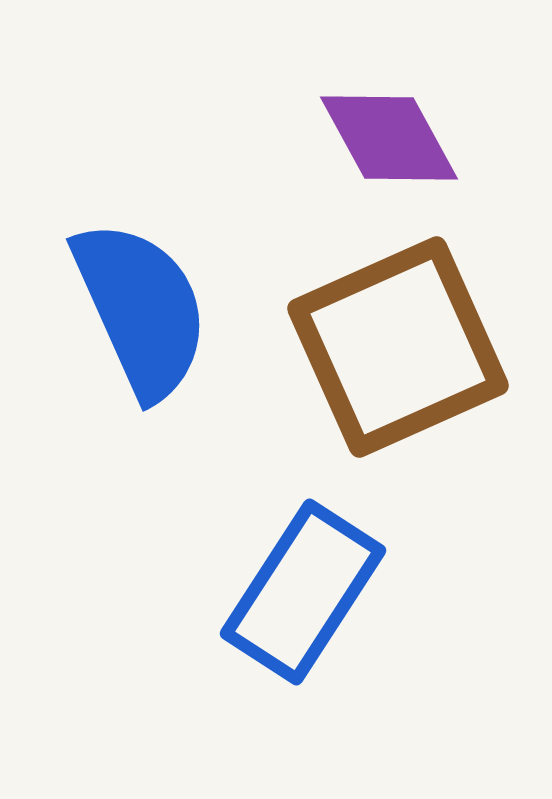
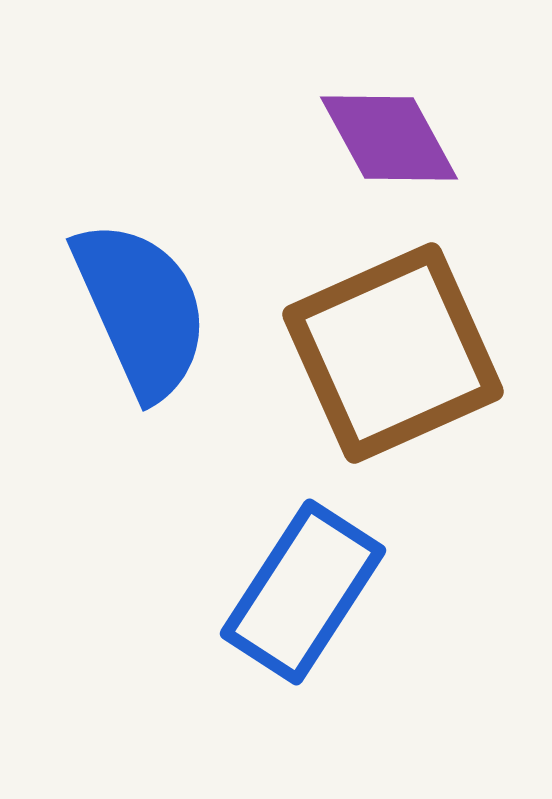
brown square: moved 5 px left, 6 px down
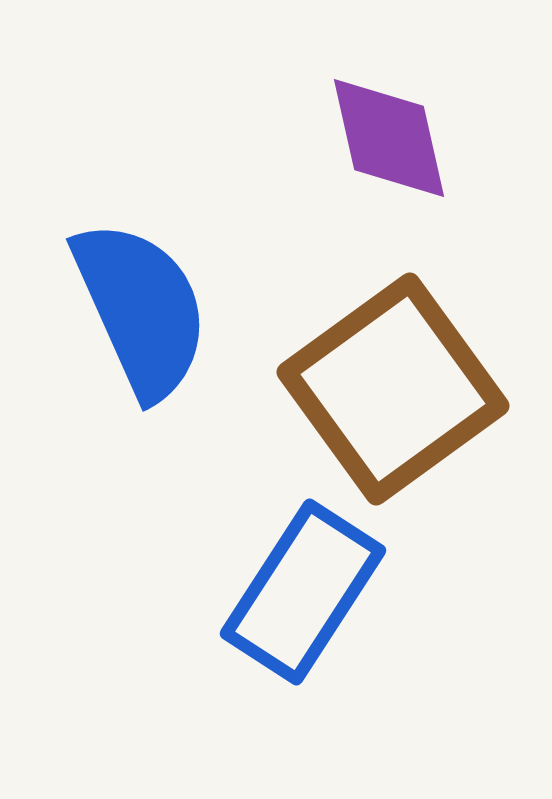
purple diamond: rotated 16 degrees clockwise
brown square: moved 36 px down; rotated 12 degrees counterclockwise
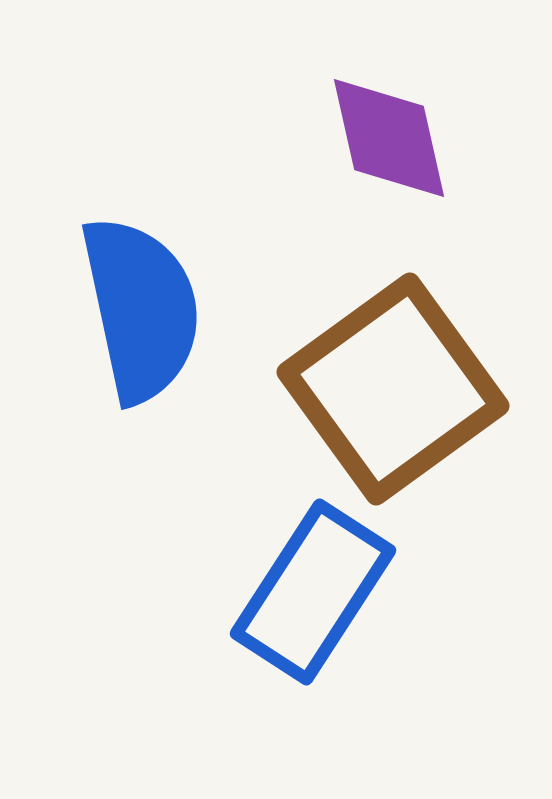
blue semicircle: rotated 12 degrees clockwise
blue rectangle: moved 10 px right
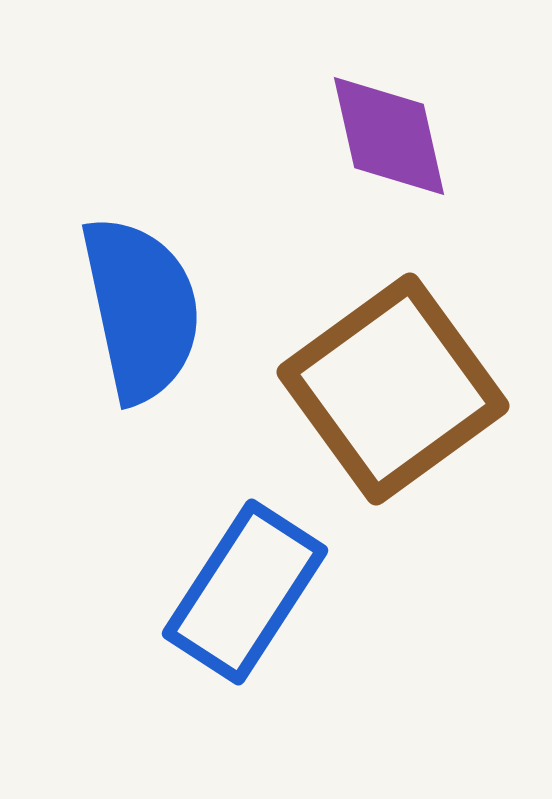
purple diamond: moved 2 px up
blue rectangle: moved 68 px left
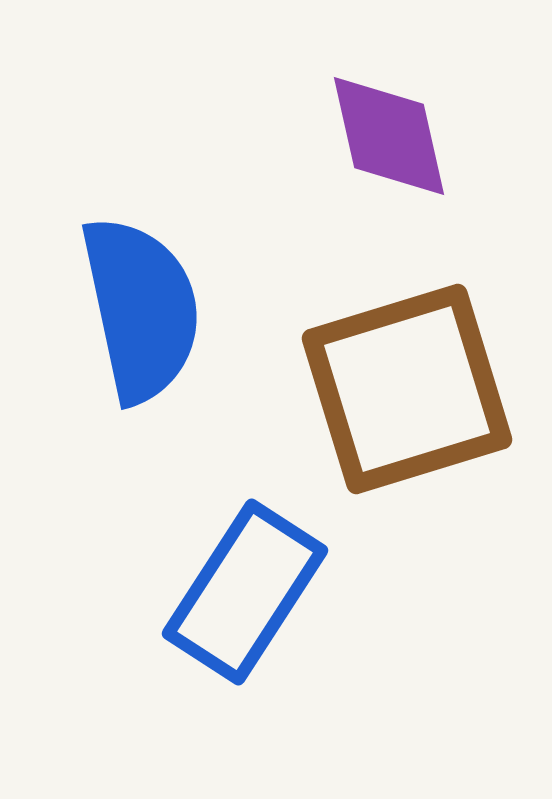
brown square: moved 14 px right; rotated 19 degrees clockwise
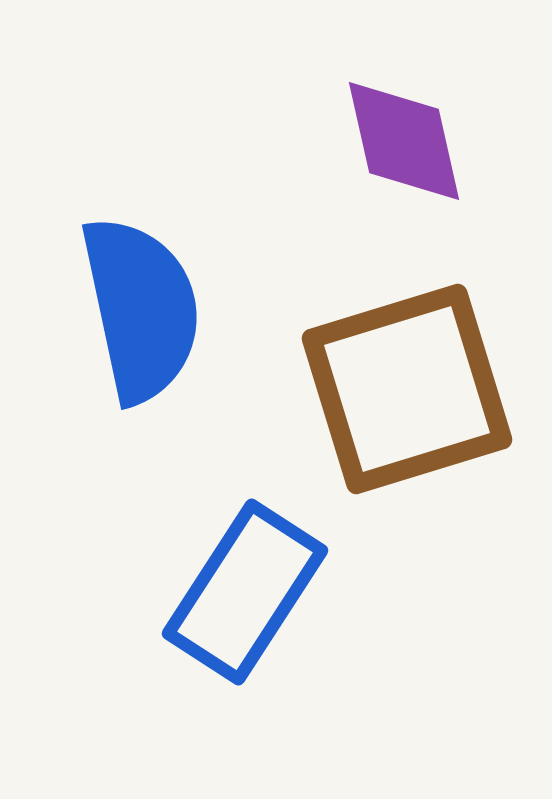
purple diamond: moved 15 px right, 5 px down
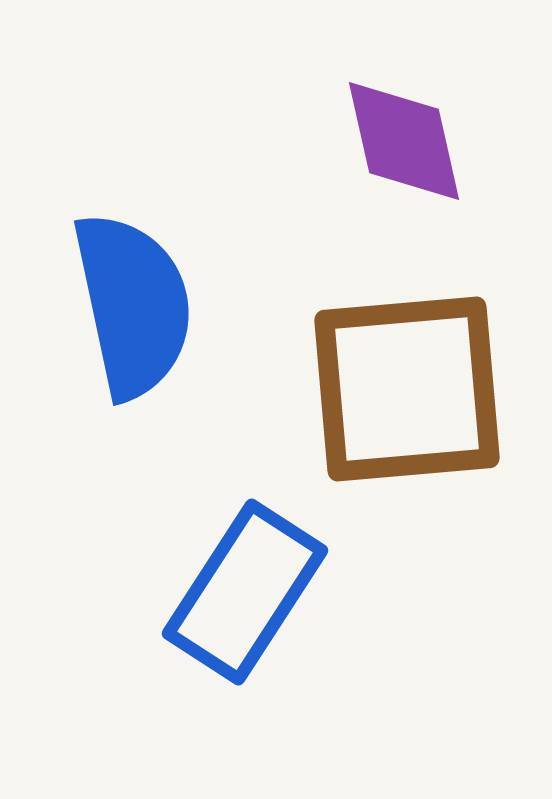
blue semicircle: moved 8 px left, 4 px up
brown square: rotated 12 degrees clockwise
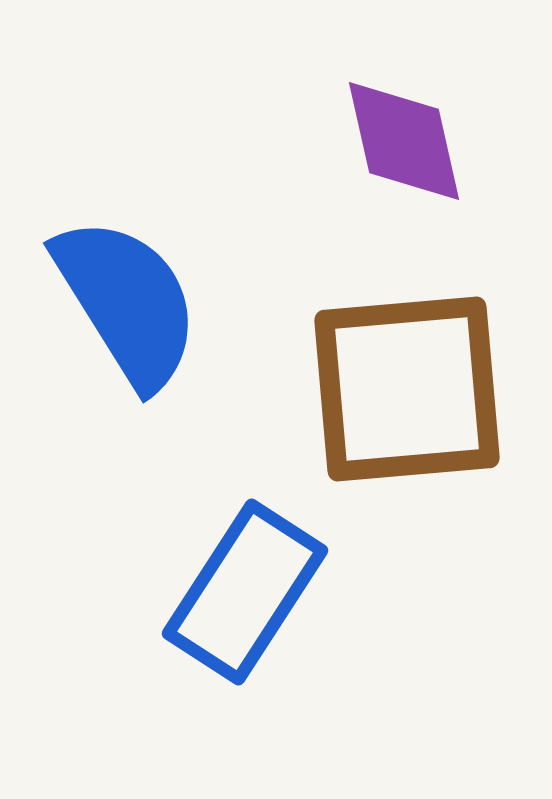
blue semicircle: moved 6 px left, 3 px up; rotated 20 degrees counterclockwise
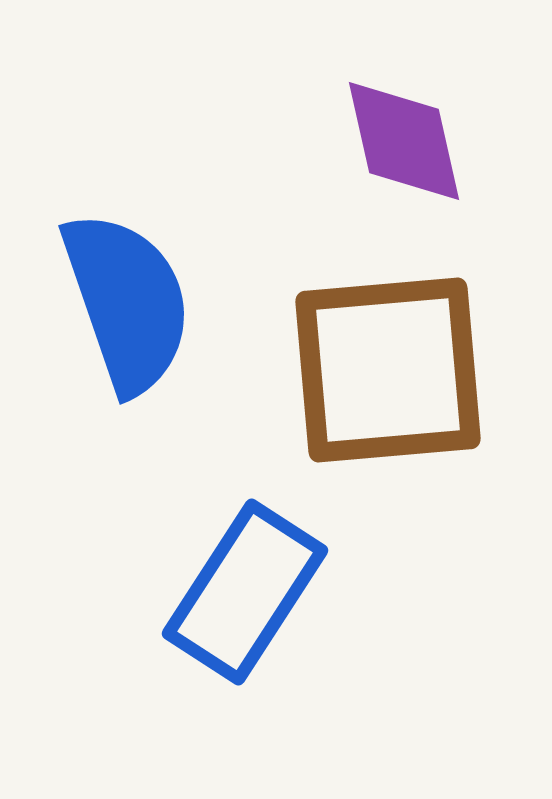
blue semicircle: rotated 13 degrees clockwise
brown square: moved 19 px left, 19 px up
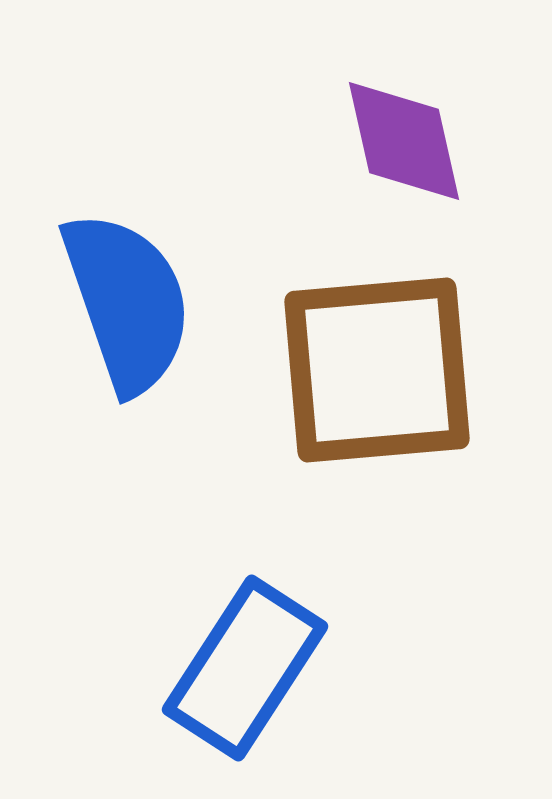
brown square: moved 11 px left
blue rectangle: moved 76 px down
